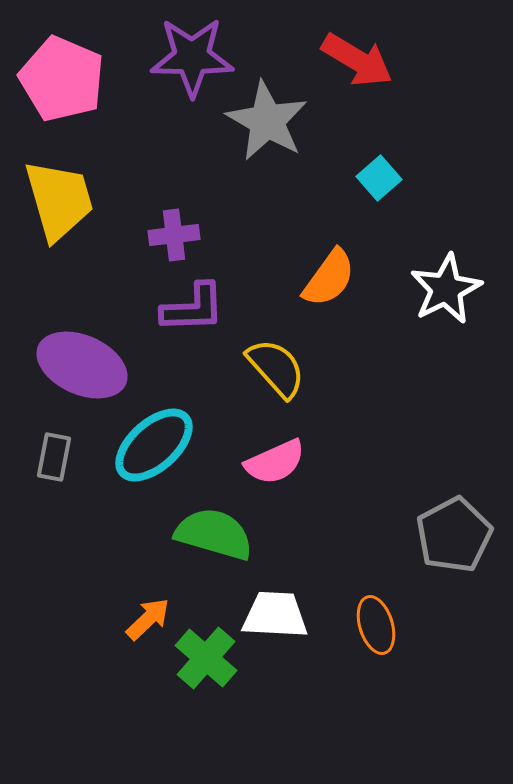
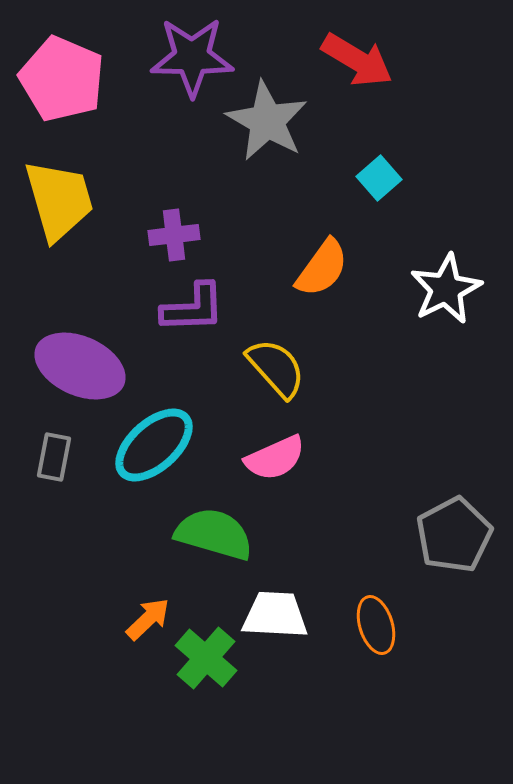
orange semicircle: moved 7 px left, 10 px up
purple ellipse: moved 2 px left, 1 px down
pink semicircle: moved 4 px up
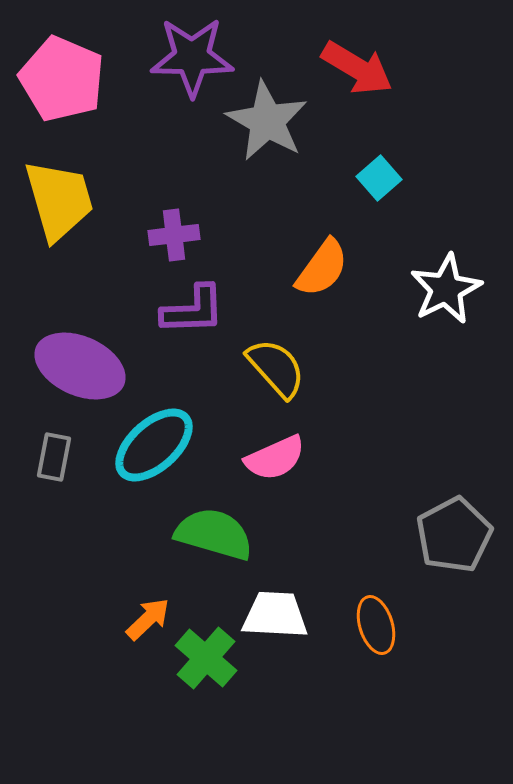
red arrow: moved 8 px down
purple L-shape: moved 2 px down
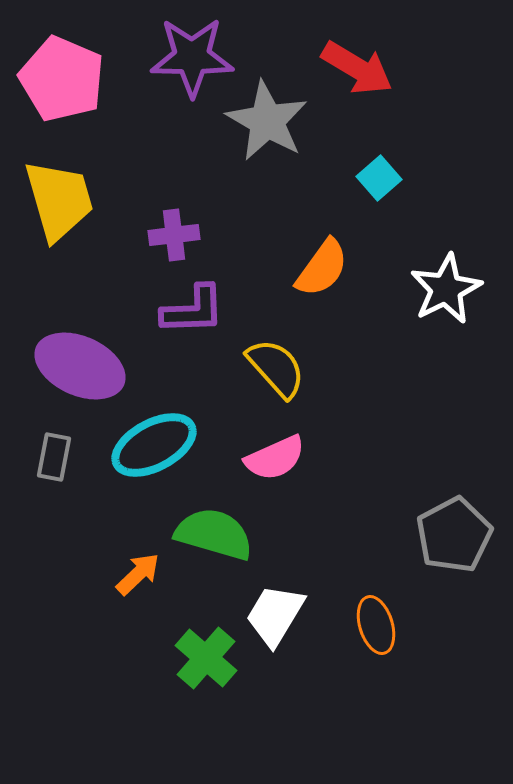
cyan ellipse: rotated 14 degrees clockwise
white trapezoid: rotated 62 degrees counterclockwise
orange arrow: moved 10 px left, 45 px up
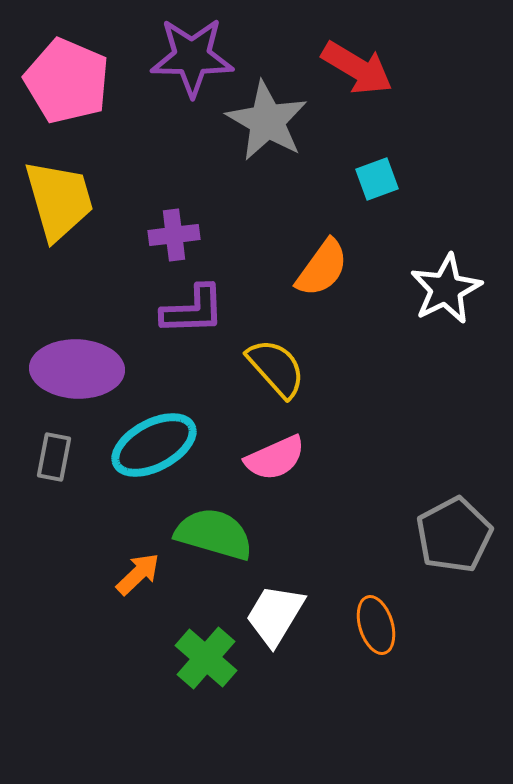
pink pentagon: moved 5 px right, 2 px down
cyan square: moved 2 px left, 1 px down; rotated 21 degrees clockwise
purple ellipse: moved 3 px left, 3 px down; rotated 22 degrees counterclockwise
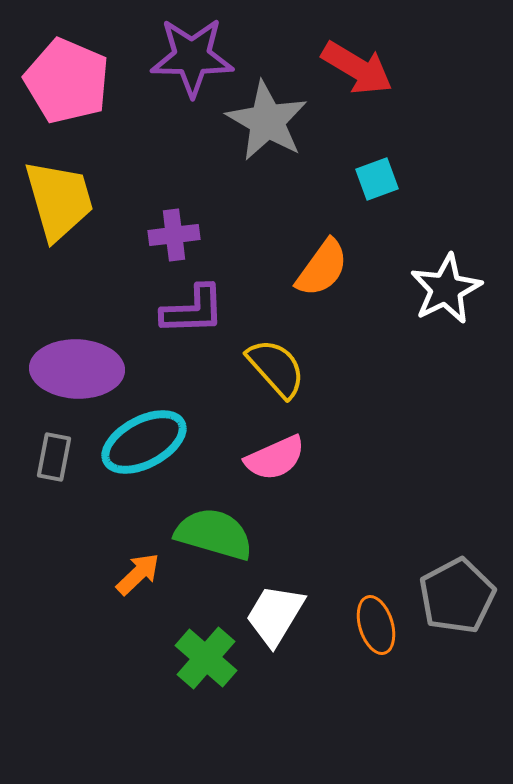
cyan ellipse: moved 10 px left, 3 px up
gray pentagon: moved 3 px right, 61 px down
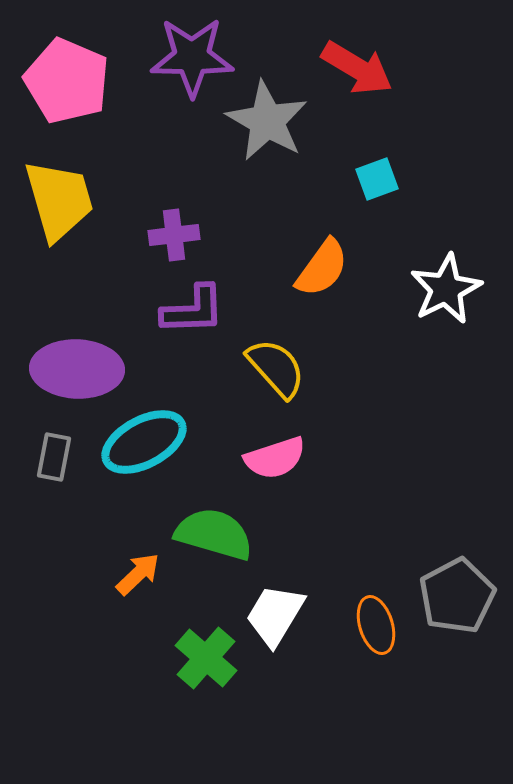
pink semicircle: rotated 6 degrees clockwise
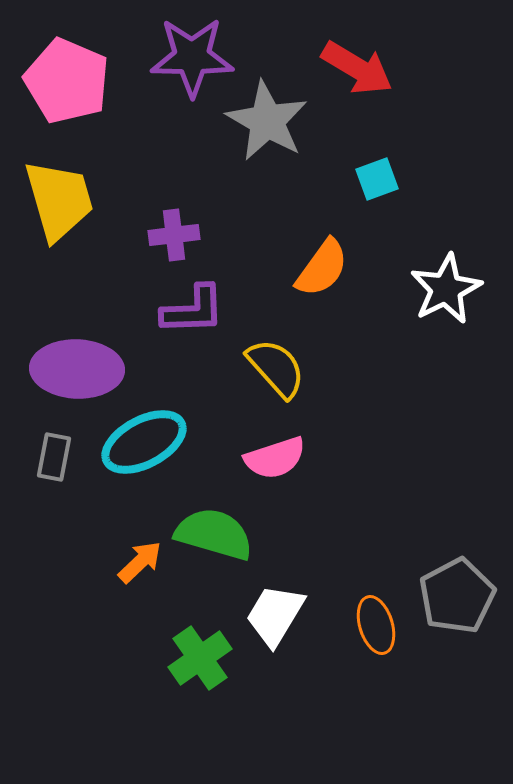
orange arrow: moved 2 px right, 12 px up
green cross: moved 6 px left; rotated 14 degrees clockwise
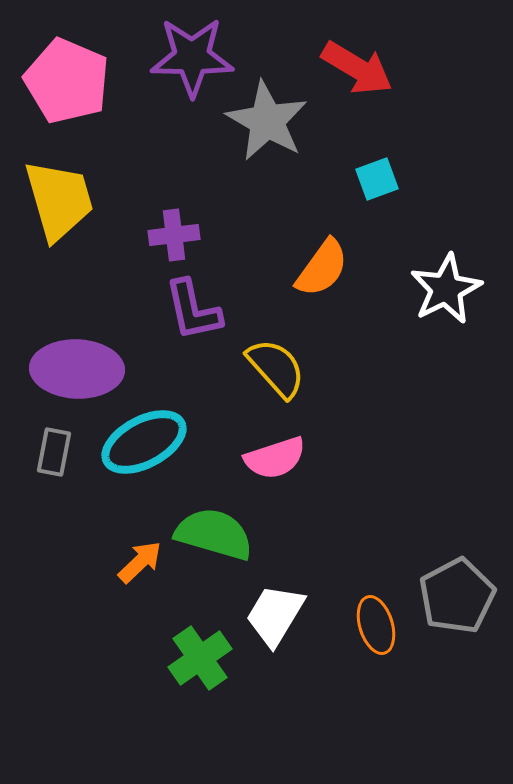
purple L-shape: rotated 80 degrees clockwise
gray rectangle: moved 5 px up
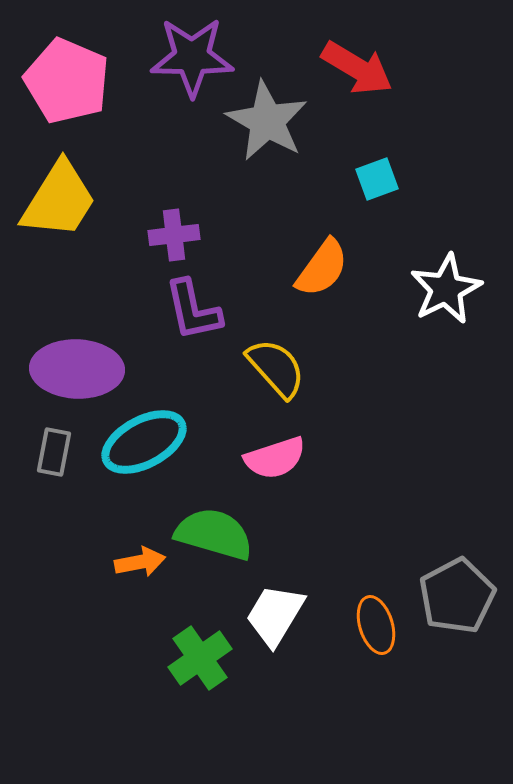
yellow trapezoid: rotated 48 degrees clockwise
orange arrow: rotated 33 degrees clockwise
